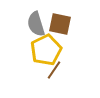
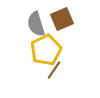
brown square: moved 2 px right, 5 px up; rotated 35 degrees counterclockwise
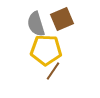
yellow pentagon: rotated 28 degrees clockwise
brown line: moved 1 px left, 1 px down
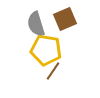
brown square: moved 3 px right
yellow pentagon: rotated 8 degrees clockwise
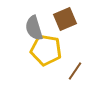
gray semicircle: moved 2 px left, 4 px down
brown line: moved 22 px right
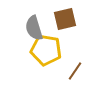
brown square: rotated 10 degrees clockwise
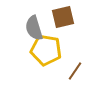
brown square: moved 2 px left, 2 px up
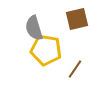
brown square: moved 14 px right, 2 px down
brown line: moved 2 px up
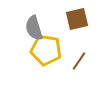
brown line: moved 4 px right, 8 px up
